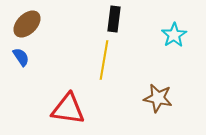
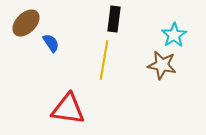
brown ellipse: moved 1 px left, 1 px up
blue semicircle: moved 30 px right, 14 px up
brown star: moved 4 px right, 33 px up
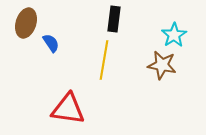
brown ellipse: rotated 28 degrees counterclockwise
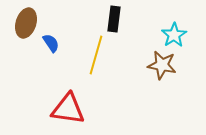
yellow line: moved 8 px left, 5 px up; rotated 6 degrees clockwise
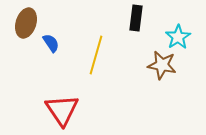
black rectangle: moved 22 px right, 1 px up
cyan star: moved 4 px right, 2 px down
red triangle: moved 6 px left, 1 px down; rotated 48 degrees clockwise
